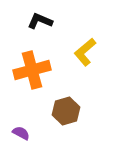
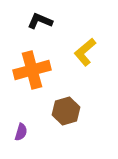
purple semicircle: moved 1 px up; rotated 78 degrees clockwise
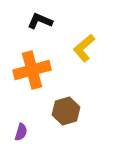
yellow L-shape: moved 1 px left, 4 px up
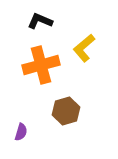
orange cross: moved 9 px right, 5 px up
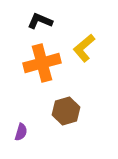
orange cross: moved 1 px right, 2 px up
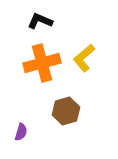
yellow L-shape: moved 10 px down
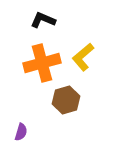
black L-shape: moved 3 px right, 1 px up
yellow L-shape: moved 1 px left, 1 px up
brown hexagon: moved 11 px up
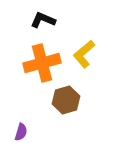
yellow L-shape: moved 1 px right, 3 px up
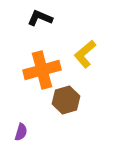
black L-shape: moved 3 px left, 2 px up
yellow L-shape: moved 1 px right
orange cross: moved 7 px down
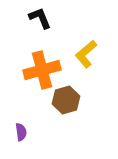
black L-shape: rotated 45 degrees clockwise
yellow L-shape: moved 1 px right
purple semicircle: rotated 24 degrees counterclockwise
